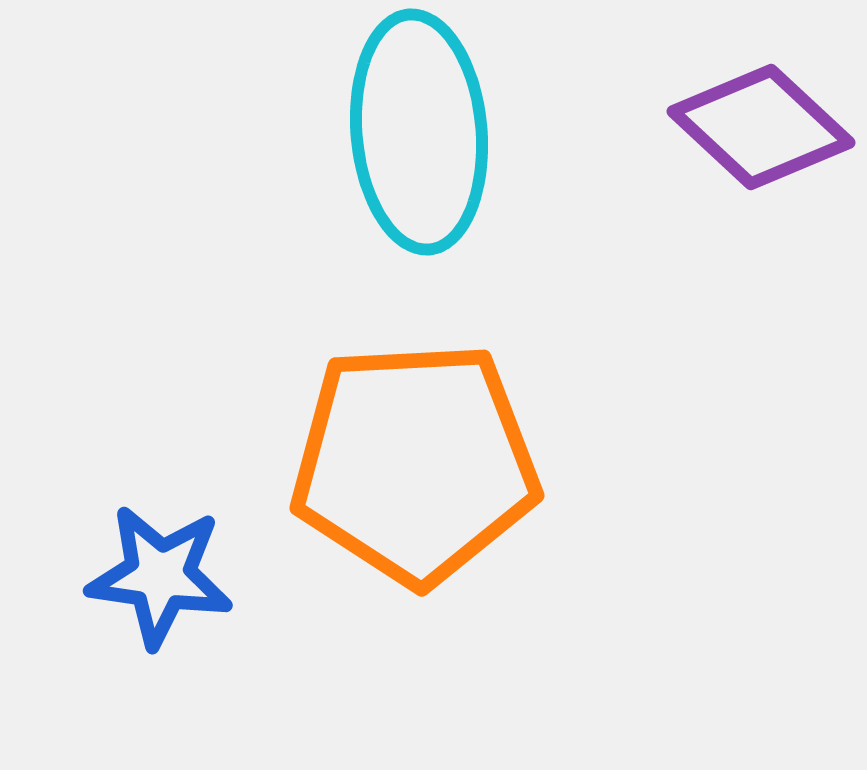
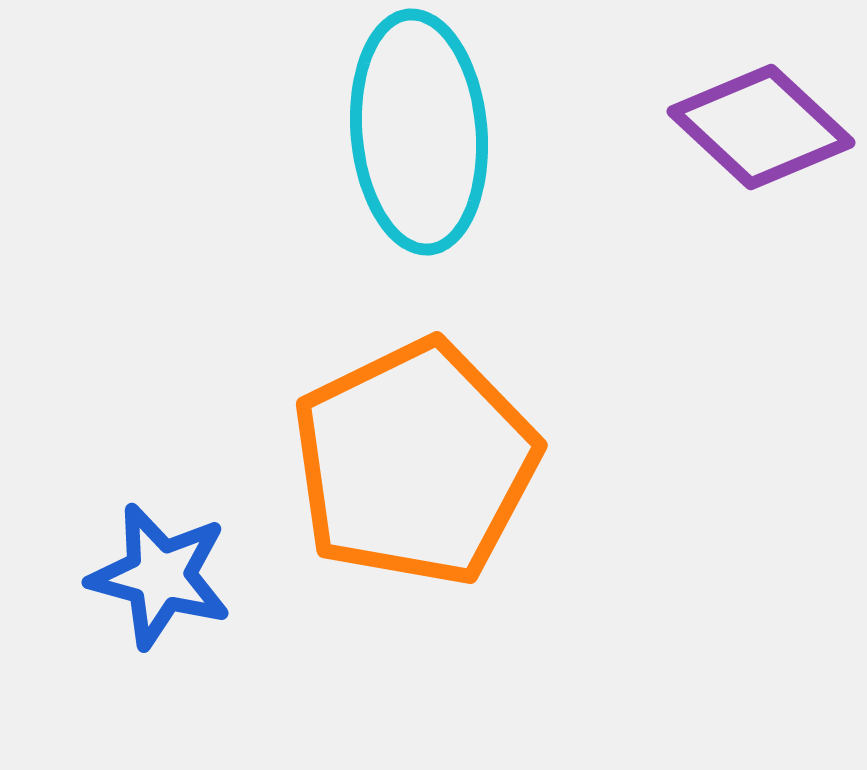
orange pentagon: rotated 23 degrees counterclockwise
blue star: rotated 7 degrees clockwise
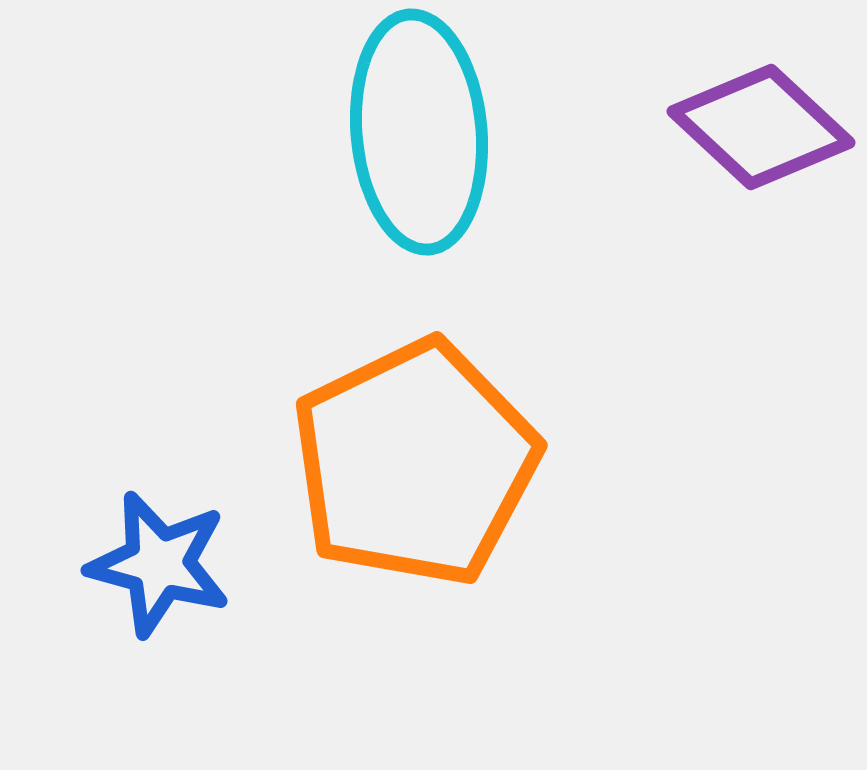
blue star: moved 1 px left, 12 px up
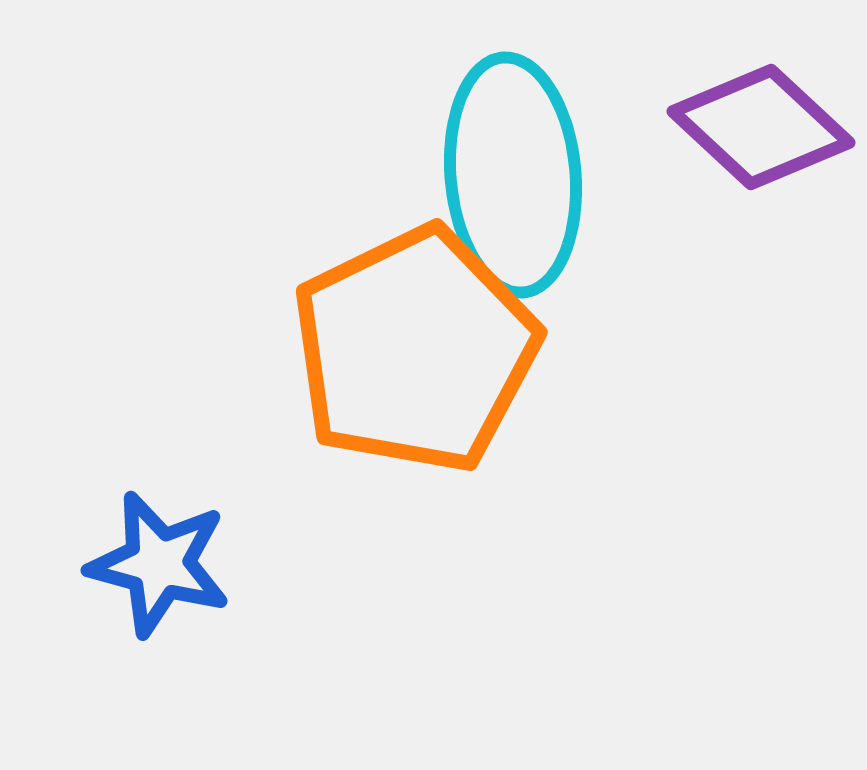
cyan ellipse: moved 94 px right, 43 px down
orange pentagon: moved 113 px up
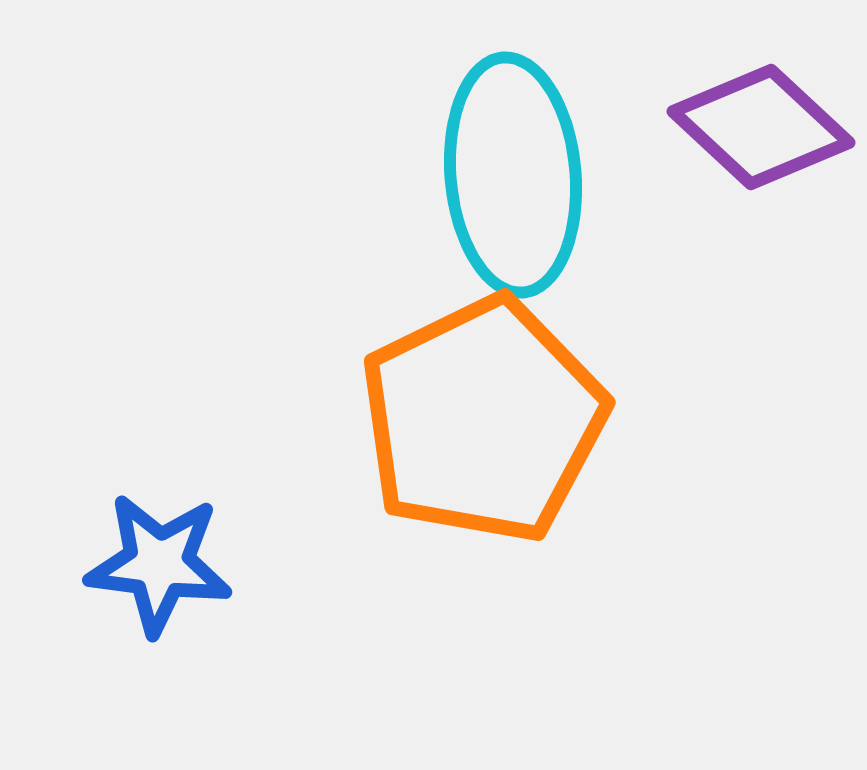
orange pentagon: moved 68 px right, 70 px down
blue star: rotated 8 degrees counterclockwise
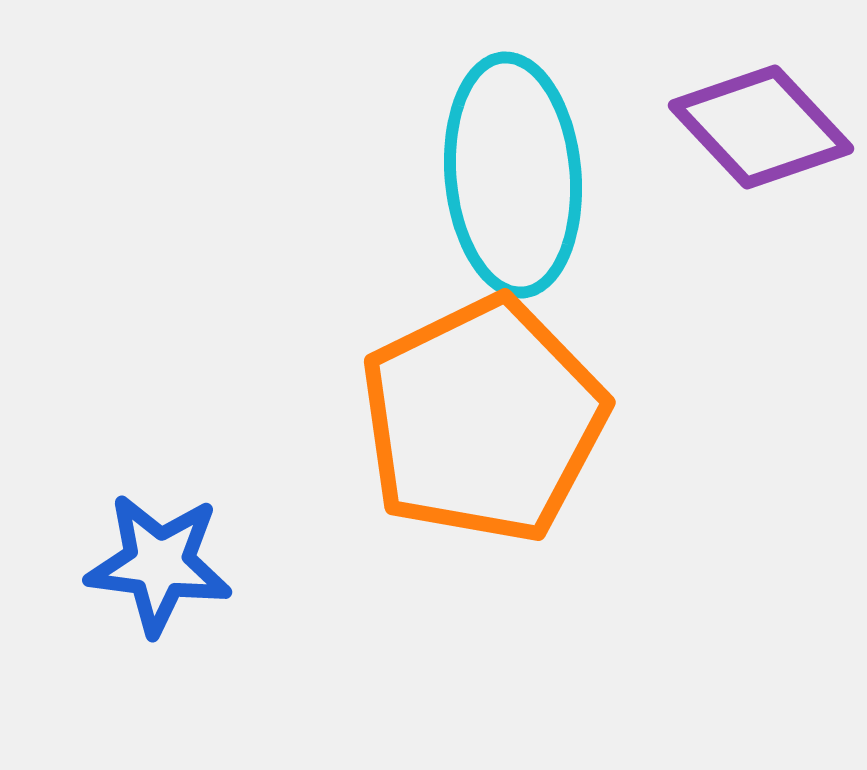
purple diamond: rotated 4 degrees clockwise
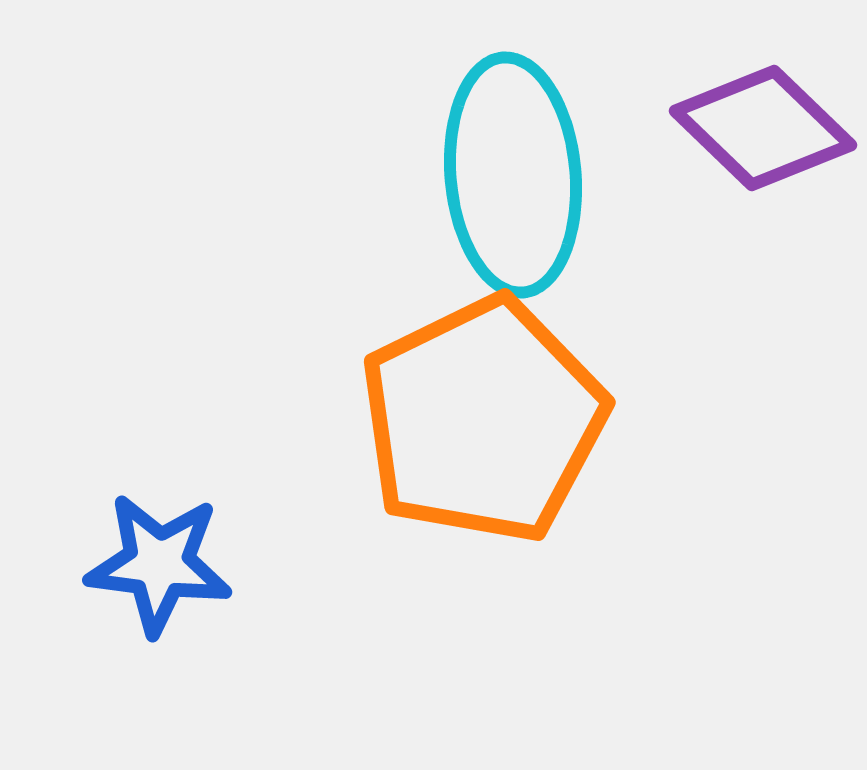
purple diamond: moved 2 px right, 1 px down; rotated 3 degrees counterclockwise
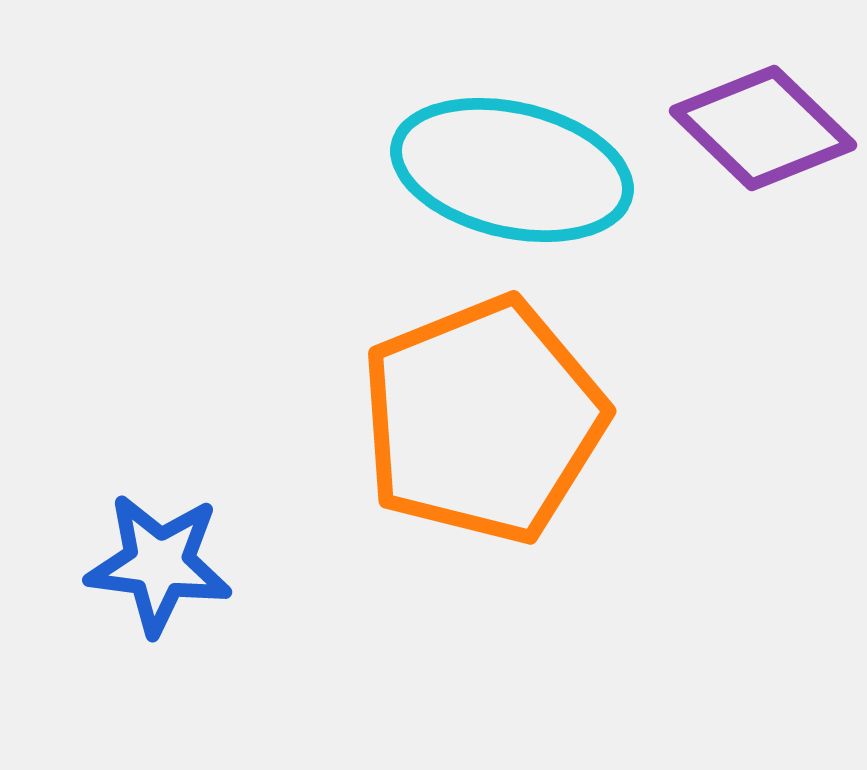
cyan ellipse: moved 1 px left, 5 px up; rotated 72 degrees counterclockwise
orange pentagon: rotated 4 degrees clockwise
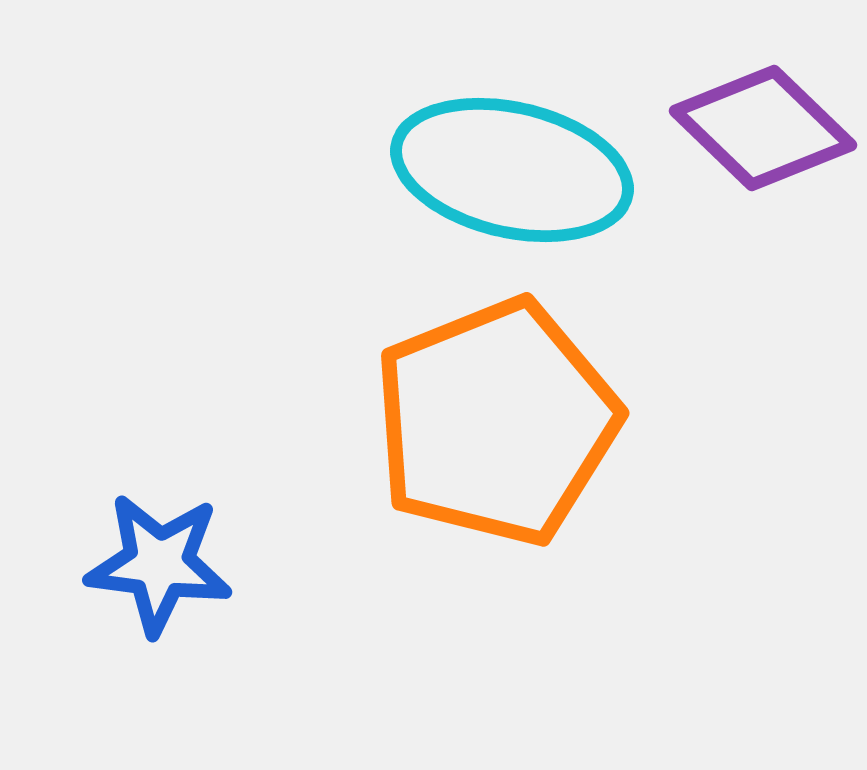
orange pentagon: moved 13 px right, 2 px down
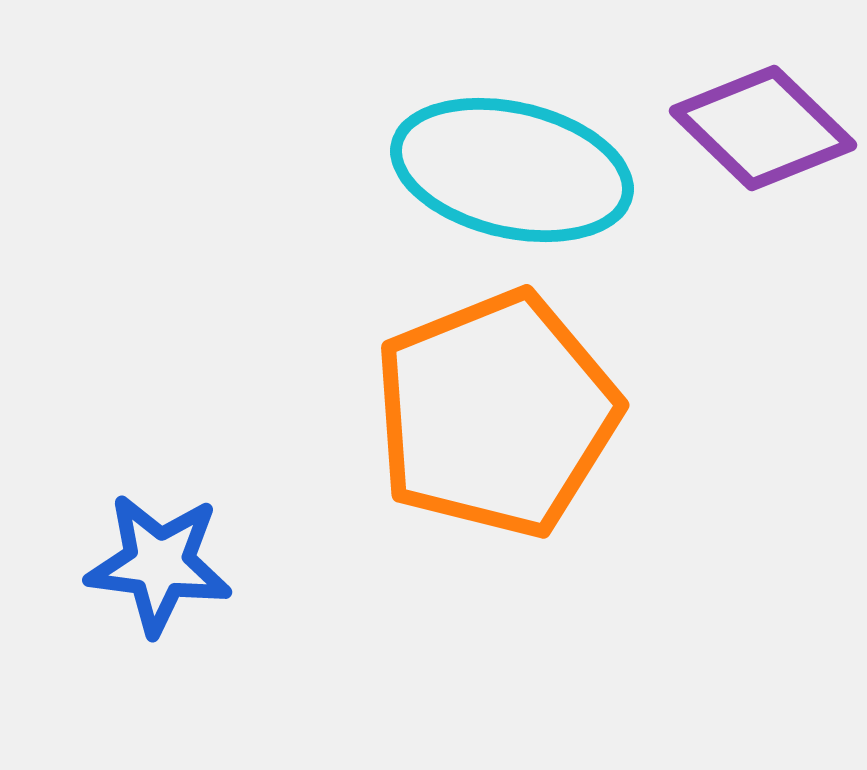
orange pentagon: moved 8 px up
